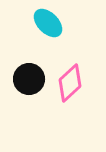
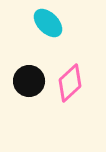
black circle: moved 2 px down
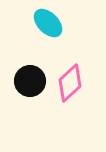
black circle: moved 1 px right
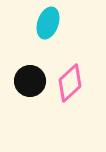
cyan ellipse: rotated 64 degrees clockwise
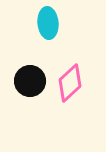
cyan ellipse: rotated 24 degrees counterclockwise
